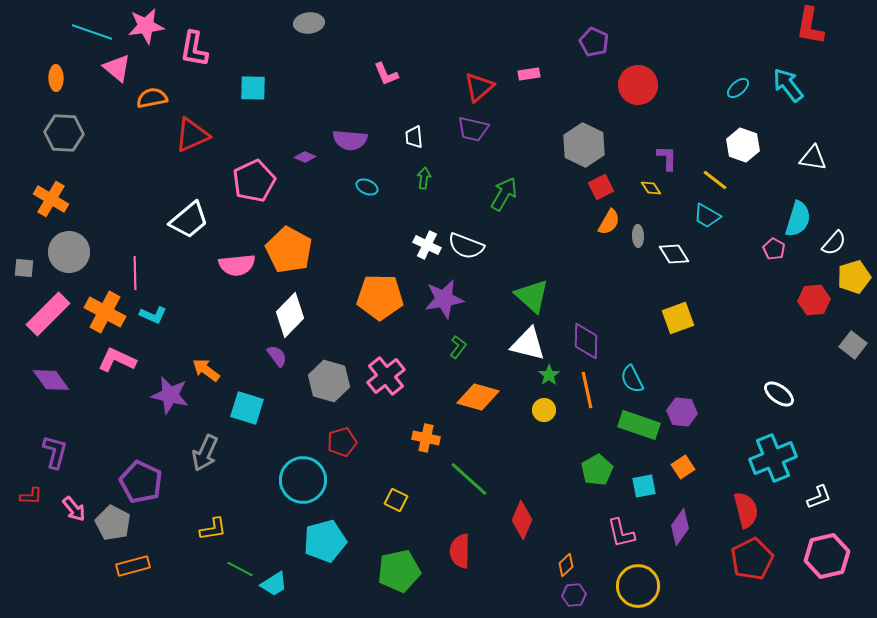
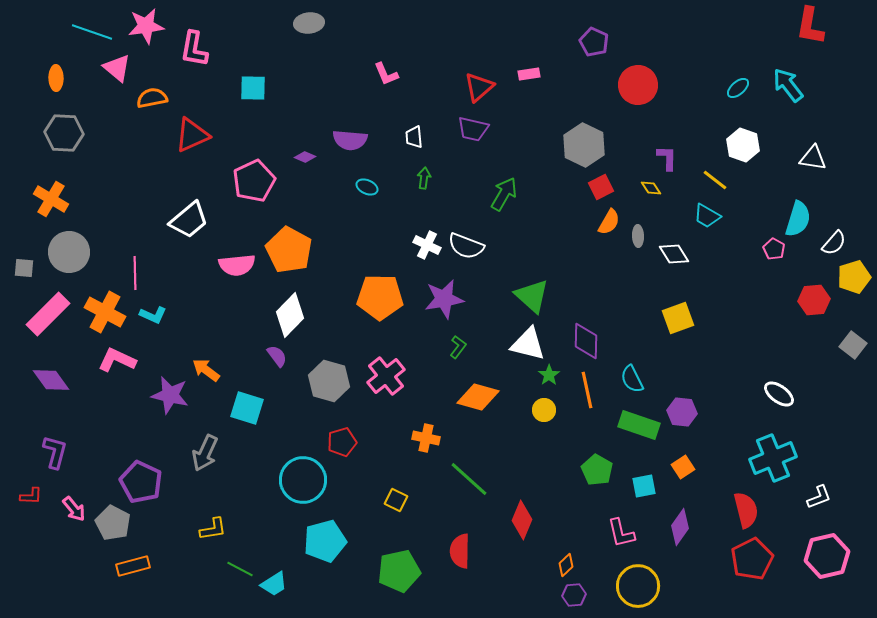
green pentagon at (597, 470): rotated 12 degrees counterclockwise
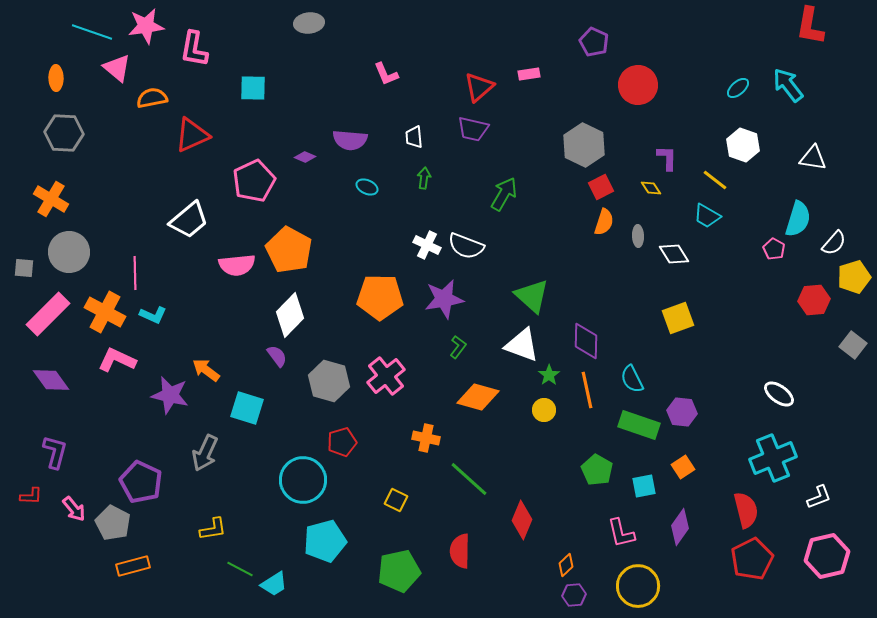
orange semicircle at (609, 222): moved 5 px left; rotated 12 degrees counterclockwise
white triangle at (528, 344): moved 6 px left, 1 px down; rotated 6 degrees clockwise
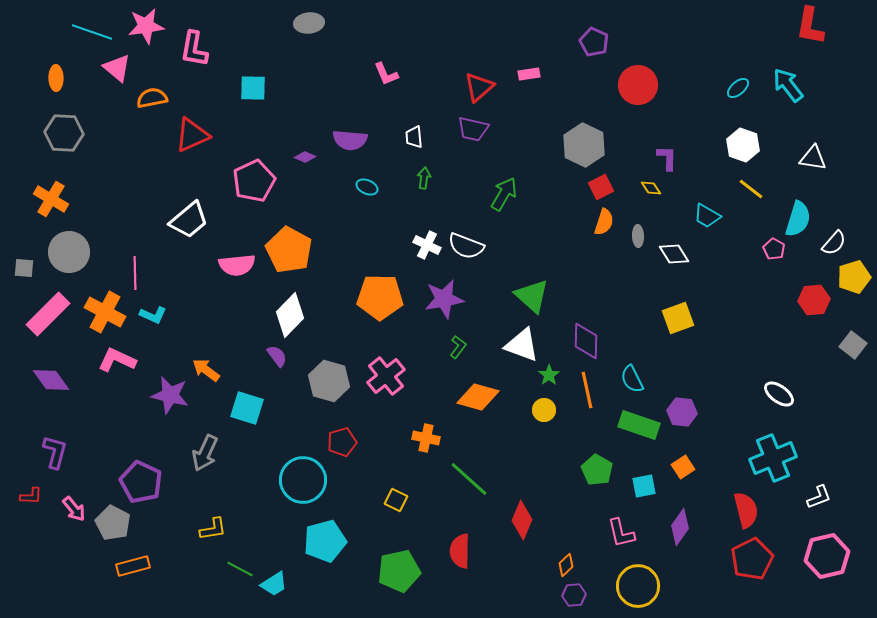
yellow line at (715, 180): moved 36 px right, 9 px down
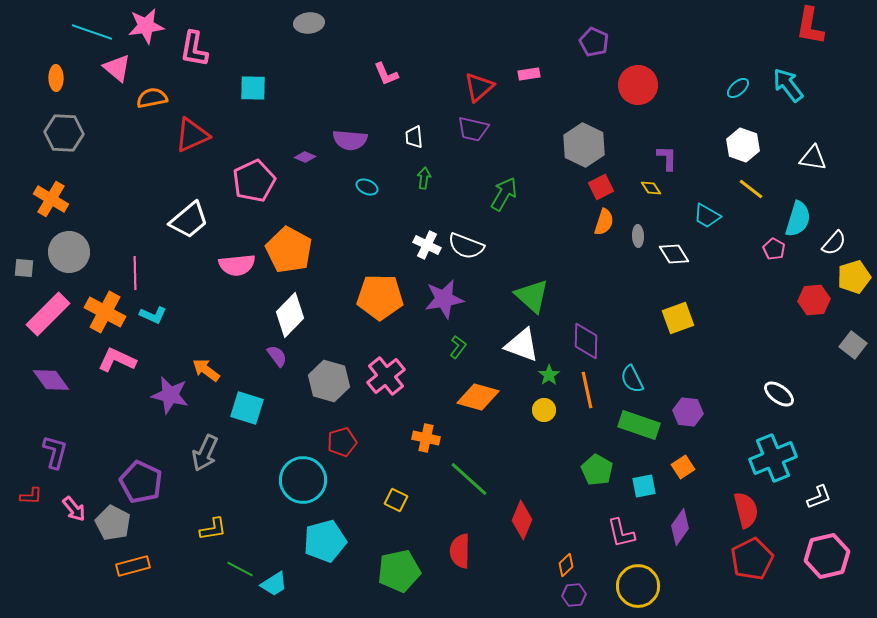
purple hexagon at (682, 412): moved 6 px right
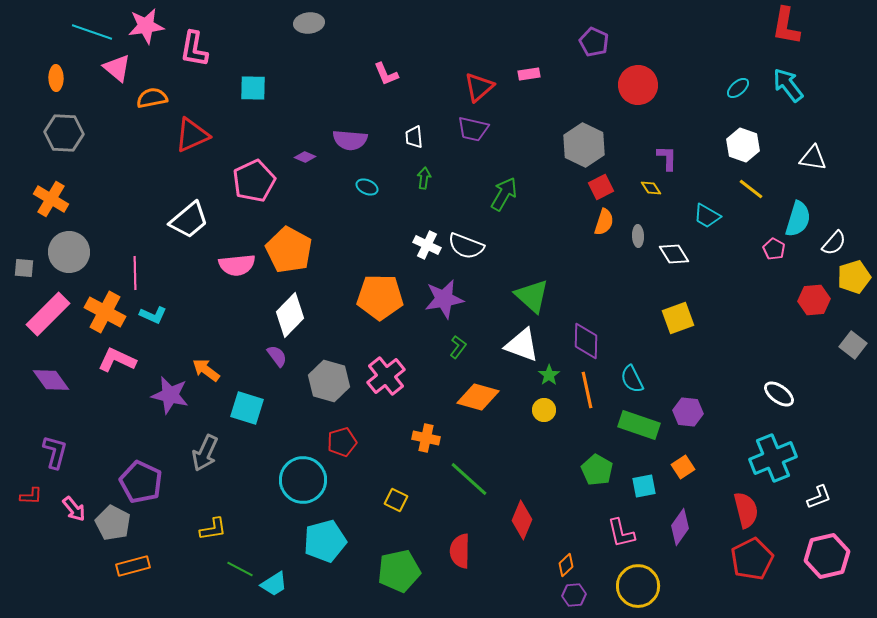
red L-shape at (810, 26): moved 24 px left
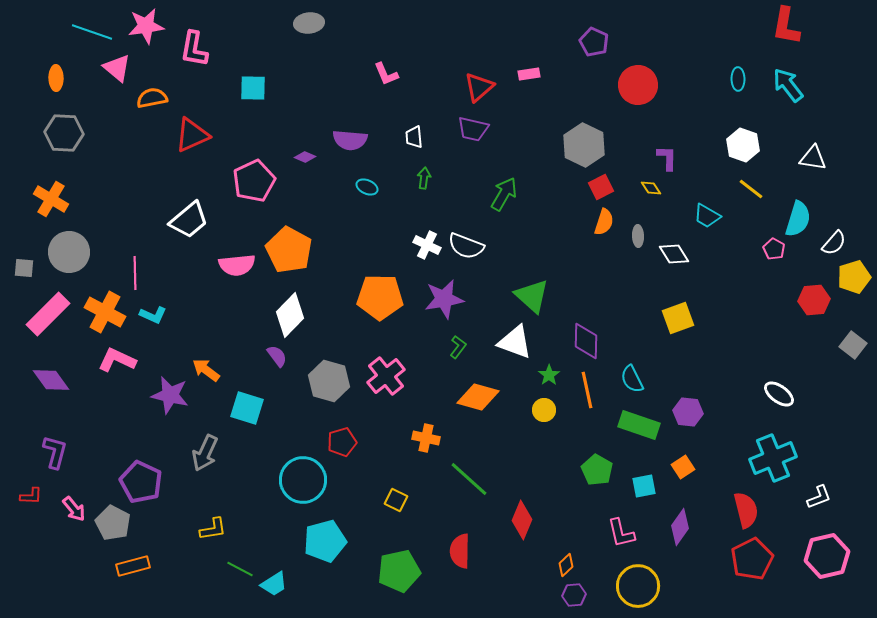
cyan ellipse at (738, 88): moved 9 px up; rotated 50 degrees counterclockwise
white triangle at (522, 345): moved 7 px left, 3 px up
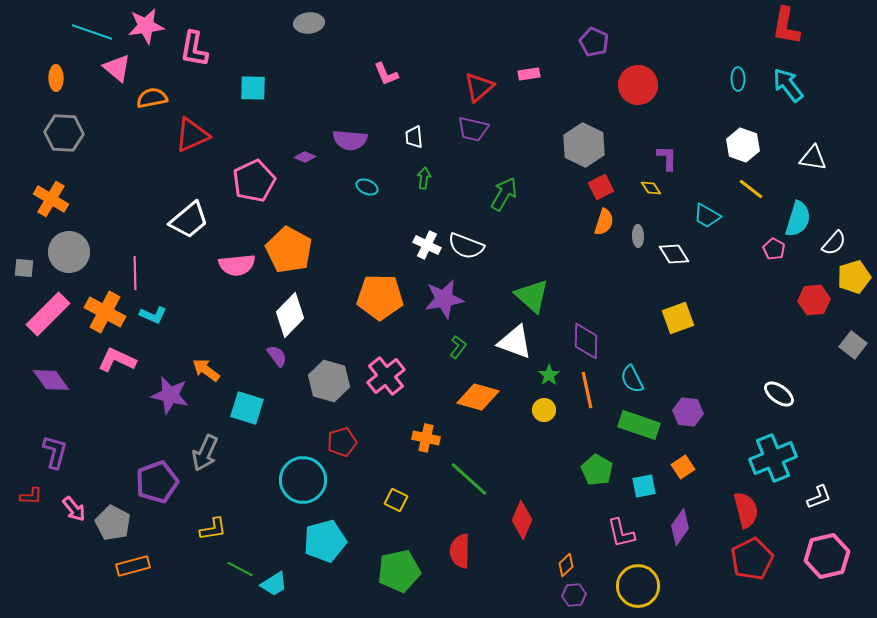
purple pentagon at (141, 482): moved 16 px right; rotated 27 degrees clockwise
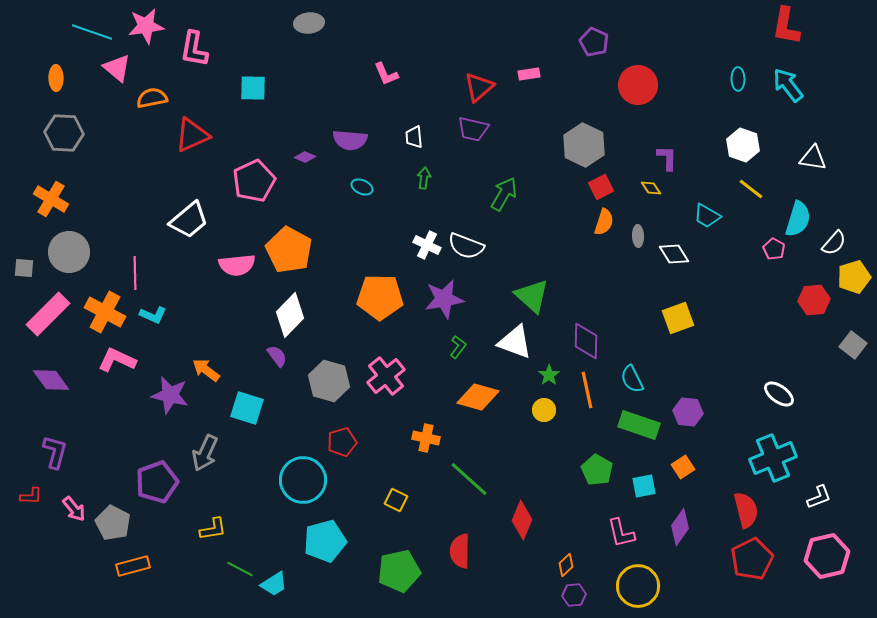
cyan ellipse at (367, 187): moved 5 px left
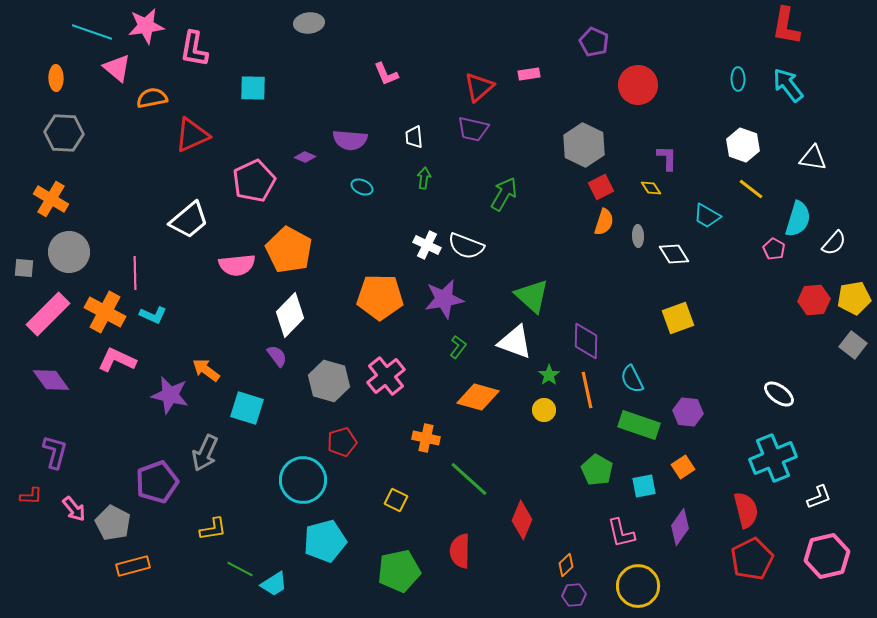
yellow pentagon at (854, 277): moved 21 px down; rotated 8 degrees clockwise
